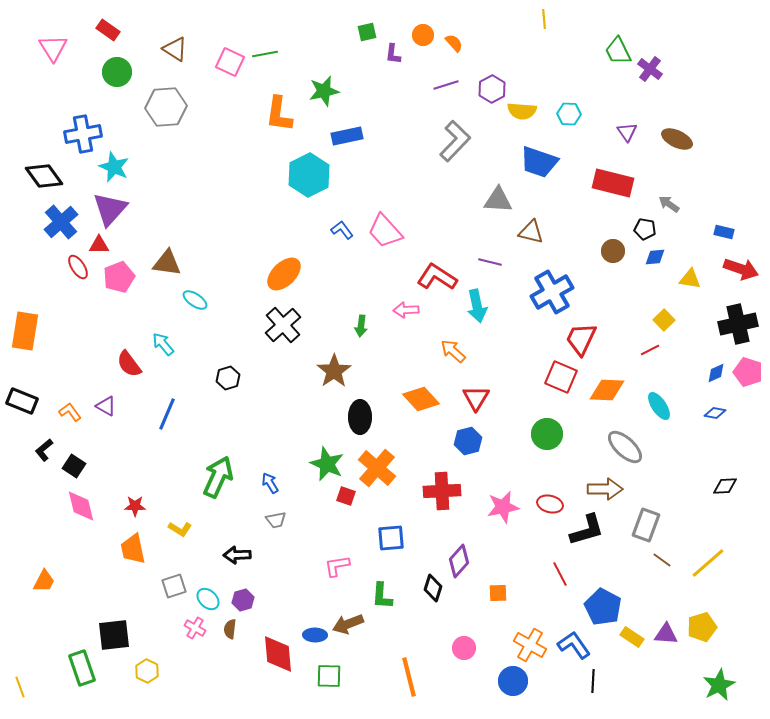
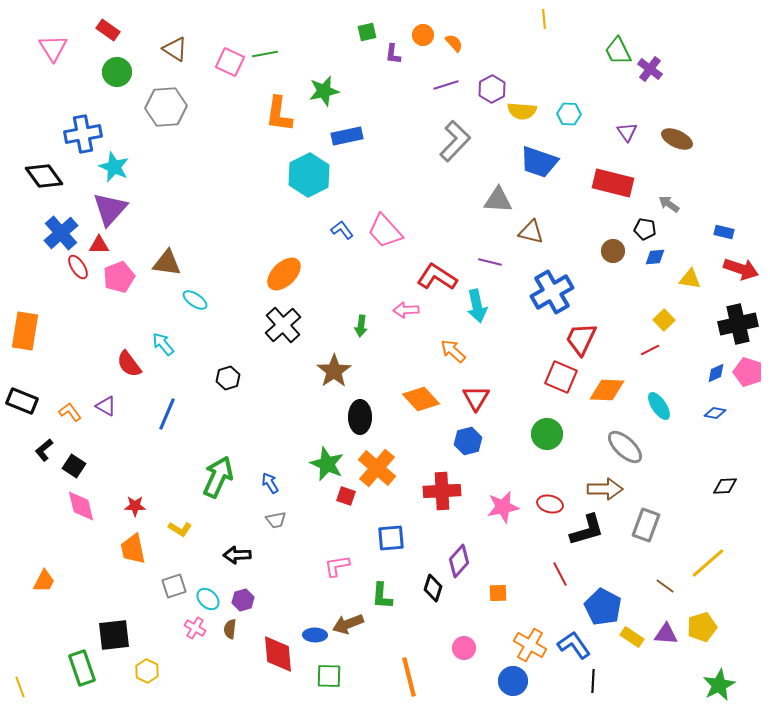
blue cross at (61, 222): moved 11 px down
brown line at (662, 560): moved 3 px right, 26 px down
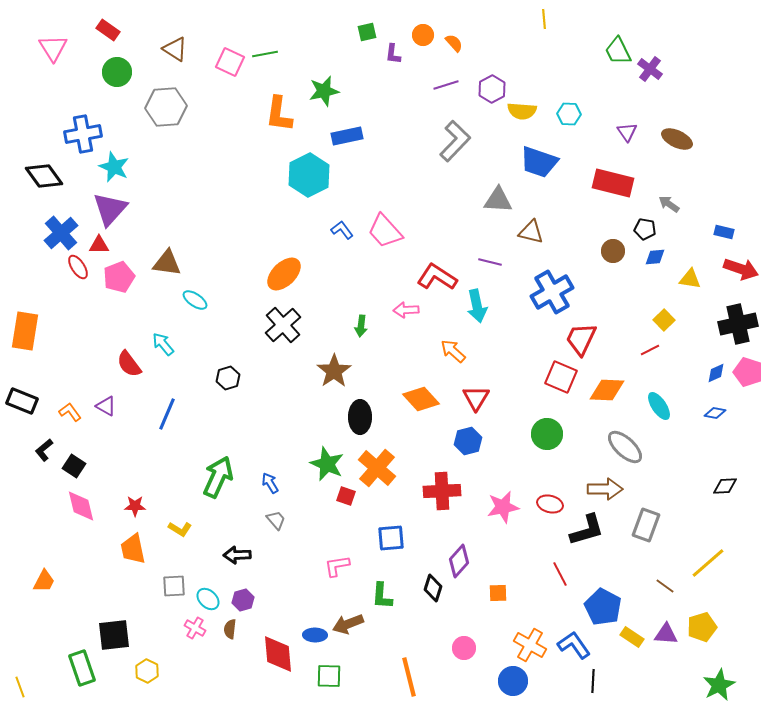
gray trapezoid at (276, 520): rotated 120 degrees counterclockwise
gray square at (174, 586): rotated 15 degrees clockwise
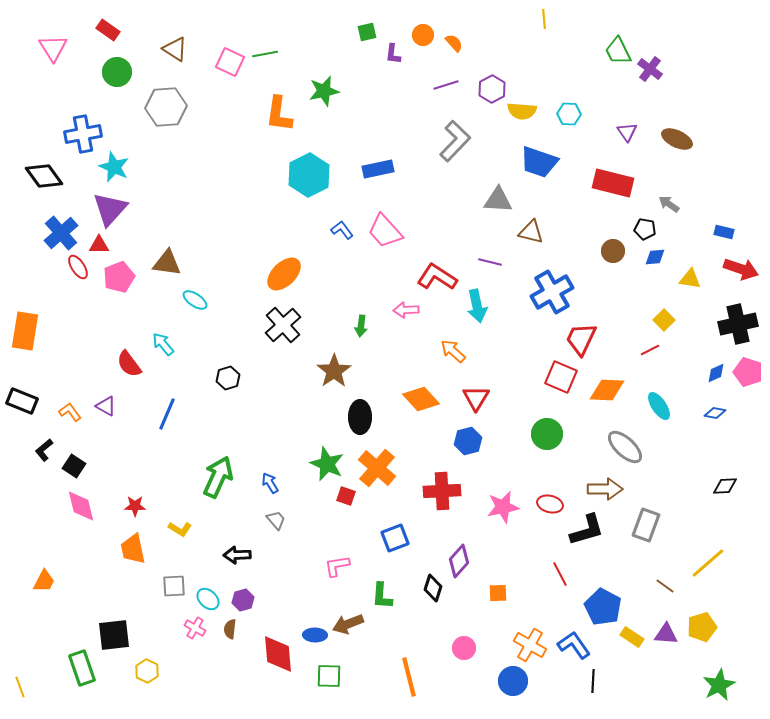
blue rectangle at (347, 136): moved 31 px right, 33 px down
blue square at (391, 538): moved 4 px right; rotated 16 degrees counterclockwise
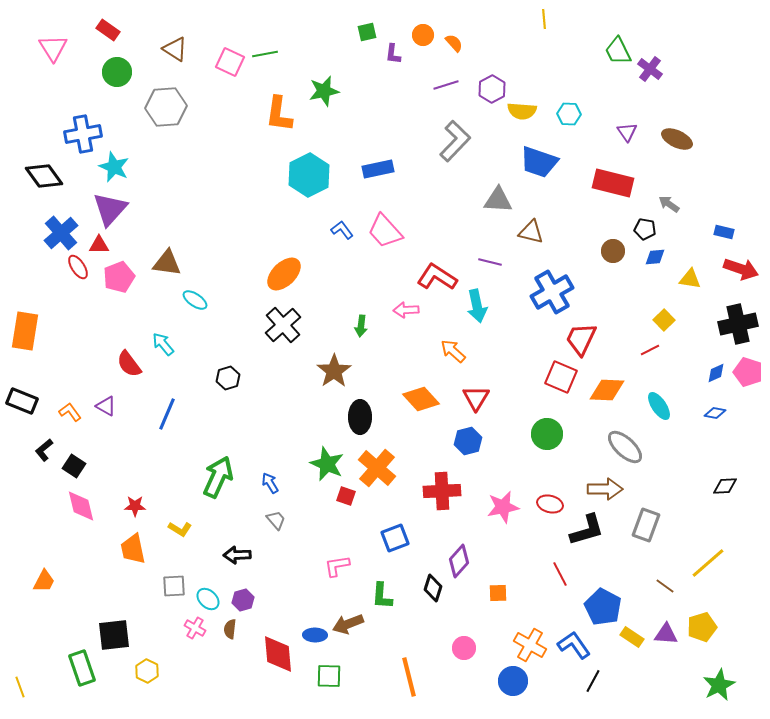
black line at (593, 681): rotated 25 degrees clockwise
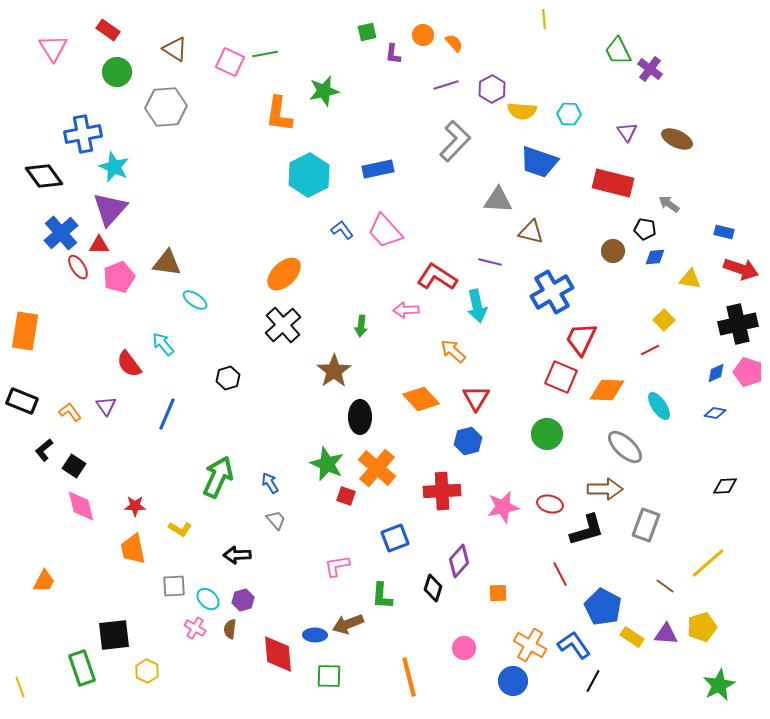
purple triangle at (106, 406): rotated 25 degrees clockwise
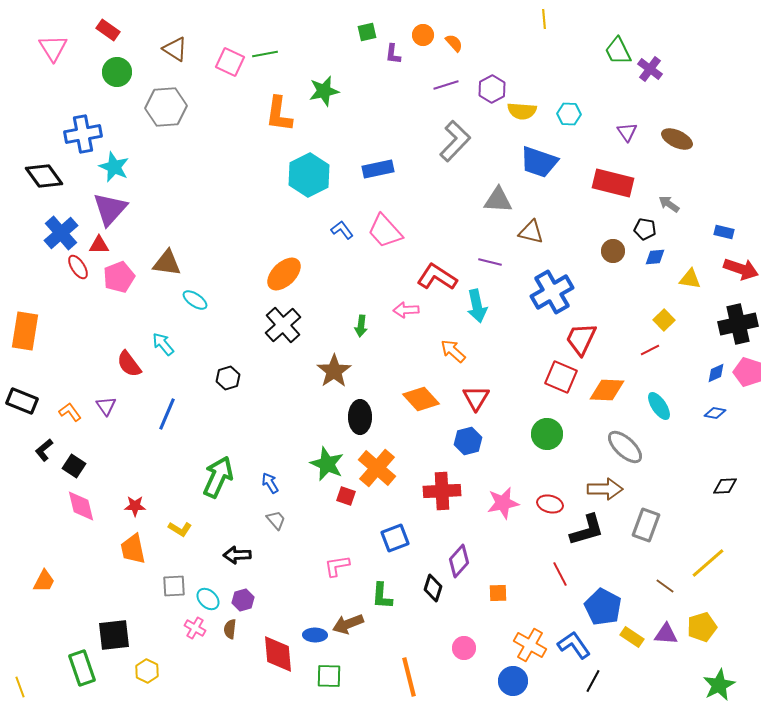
pink star at (503, 507): moved 4 px up
